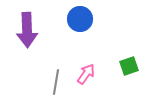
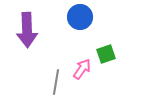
blue circle: moved 2 px up
green square: moved 23 px left, 12 px up
pink arrow: moved 4 px left, 5 px up
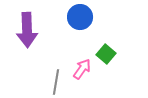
green square: rotated 30 degrees counterclockwise
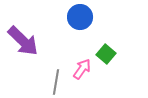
purple arrow: moved 4 px left, 11 px down; rotated 44 degrees counterclockwise
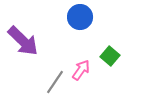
green square: moved 4 px right, 2 px down
pink arrow: moved 1 px left, 1 px down
gray line: moved 1 px left; rotated 25 degrees clockwise
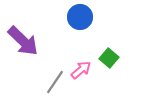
green square: moved 1 px left, 2 px down
pink arrow: rotated 15 degrees clockwise
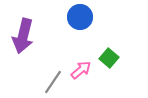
purple arrow: moved 5 px up; rotated 60 degrees clockwise
gray line: moved 2 px left
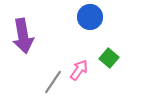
blue circle: moved 10 px right
purple arrow: rotated 24 degrees counterclockwise
pink arrow: moved 2 px left; rotated 15 degrees counterclockwise
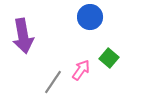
pink arrow: moved 2 px right
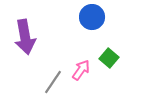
blue circle: moved 2 px right
purple arrow: moved 2 px right, 1 px down
